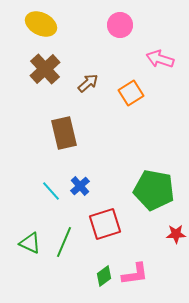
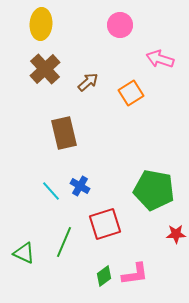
yellow ellipse: rotated 68 degrees clockwise
brown arrow: moved 1 px up
blue cross: rotated 18 degrees counterclockwise
green triangle: moved 6 px left, 10 px down
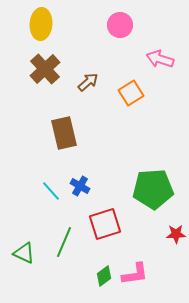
green pentagon: moved 1 px left, 1 px up; rotated 15 degrees counterclockwise
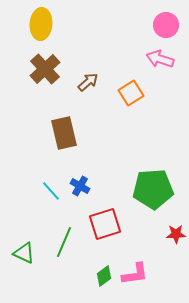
pink circle: moved 46 px right
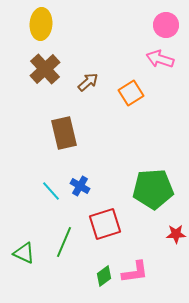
pink L-shape: moved 2 px up
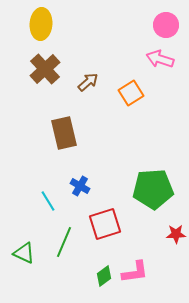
cyan line: moved 3 px left, 10 px down; rotated 10 degrees clockwise
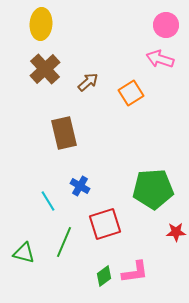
red star: moved 2 px up
green triangle: rotated 10 degrees counterclockwise
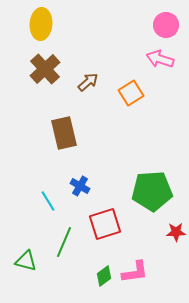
green pentagon: moved 1 px left, 2 px down
green triangle: moved 2 px right, 8 px down
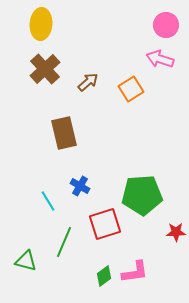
orange square: moved 4 px up
green pentagon: moved 10 px left, 4 px down
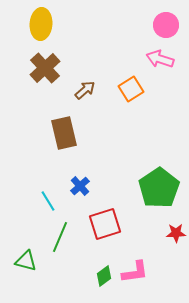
brown cross: moved 1 px up
brown arrow: moved 3 px left, 8 px down
blue cross: rotated 18 degrees clockwise
green pentagon: moved 17 px right, 7 px up; rotated 30 degrees counterclockwise
red star: moved 1 px down
green line: moved 4 px left, 5 px up
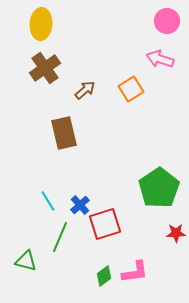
pink circle: moved 1 px right, 4 px up
brown cross: rotated 8 degrees clockwise
blue cross: moved 19 px down
